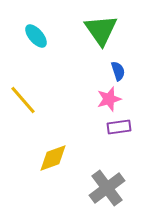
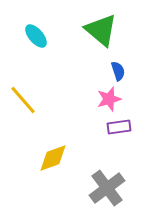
green triangle: rotated 15 degrees counterclockwise
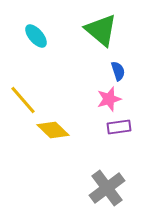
yellow diamond: moved 28 px up; rotated 64 degrees clockwise
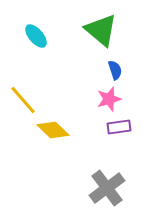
blue semicircle: moved 3 px left, 1 px up
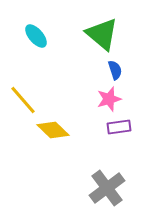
green triangle: moved 1 px right, 4 px down
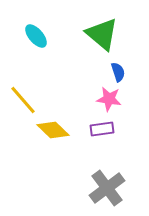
blue semicircle: moved 3 px right, 2 px down
pink star: rotated 25 degrees clockwise
purple rectangle: moved 17 px left, 2 px down
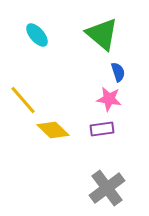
cyan ellipse: moved 1 px right, 1 px up
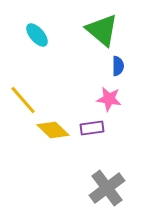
green triangle: moved 4 px up
blue semicircle: moved 6 px up; rotated 18 degrees clockwise
purple rectangle: moved 10 px left, 1 px up
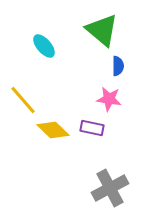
cyan ellipse: moved 7 px right, 11 px down
purple rectangle: rotated 20 degrees clockwise
gray cross: moved 3 px right; rotated 9 degrees clockwise
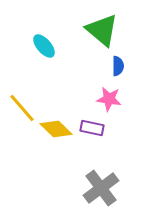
yellow line: moved 1 px left, 8 px down
yellow diamond: moved 3 px right, 1 px up
gray cross: moved 9 px left; rotated 9 degrees counterclockwise
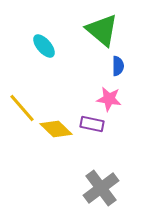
purple rectangle: moved 4 px up
